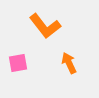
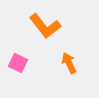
pink square: rotated 36 degrees clockwise
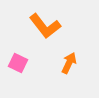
orange arrow: rotated 50 degrees clockwise
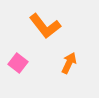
pink square: rotated 12 degrees clockwise
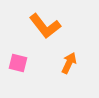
pink square: rotated 24 degrees counterclockwise
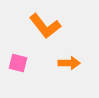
orange arrow: rotated 65 degrees clockwise
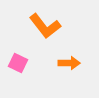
pink square: rotated 12 degrees clockwise
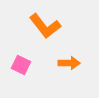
pink square: moved 3 px right, 2 px down
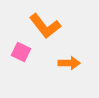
pink square: moved 13 px up
